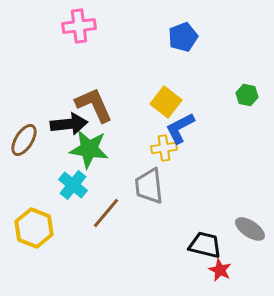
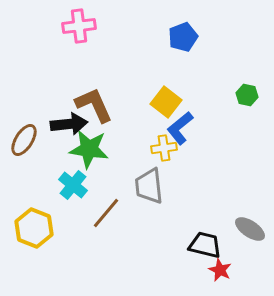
blue L-shape: rotated 12 degrees counterclockwise
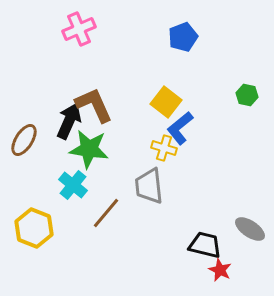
pink cross: moved 3 px down; rotated 16 degrees counterclockwise
black arrow: moved 3 px up; rotated 60 degrees counterclockwise
yellow cross: rotated 25 degrees clockwise
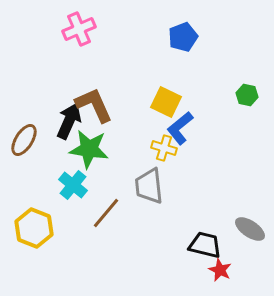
yellow square: rotated 12 degrees counterclockwise
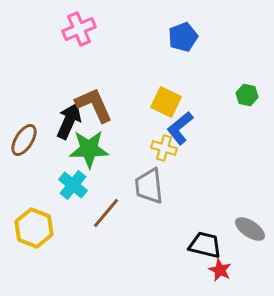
green star: rotated 9 degrees counterclockwise
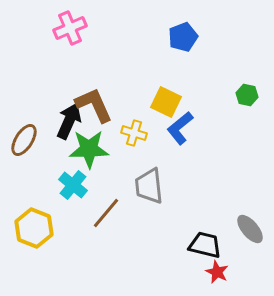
pink cross: moved 9 px left, 1 px up
yellow cross: moved 30 px left, 15 px up
gray ellipse: rotated 16 degrees clockwise
red star: moved 3 px left, 2 px down
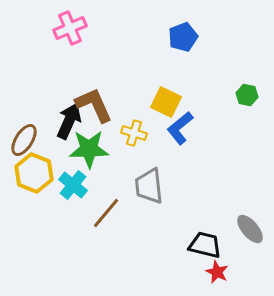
yellow hexagon: moved 55 px up
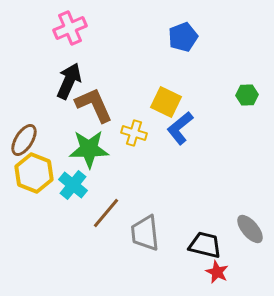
green hexagon: rotated 15 degrees counterclockwise
black arrow: moved 40 px up
gray trapezoid: moved 4 px left, 47 px down
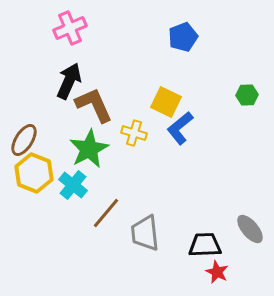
green star: rotated 27 degrees counterclockwise
black trapezoid: rotated 16 degrees counterclockwise
